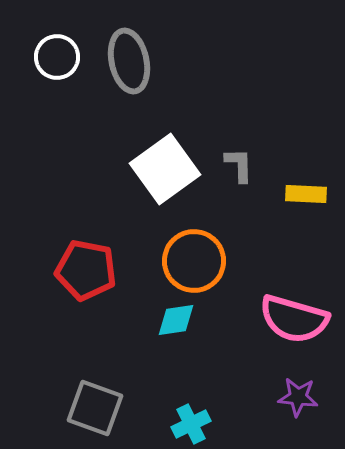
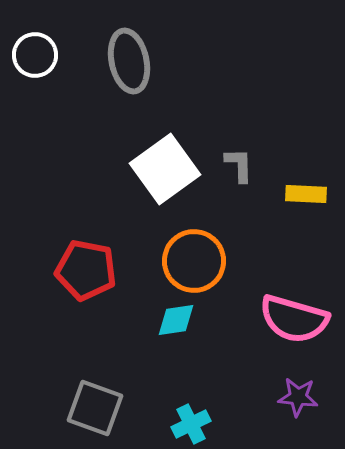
white circle: moved 22 px left, 2 px up
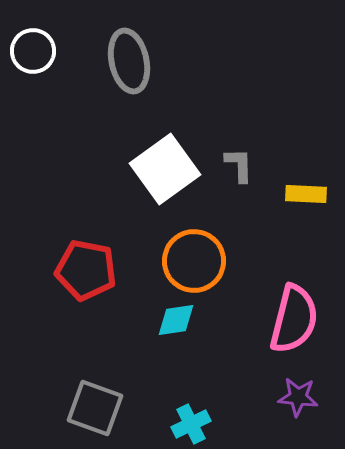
white circle: moved 2 px left, 4 px up
pink semicircle: rotated 92 degrees counterclockwise
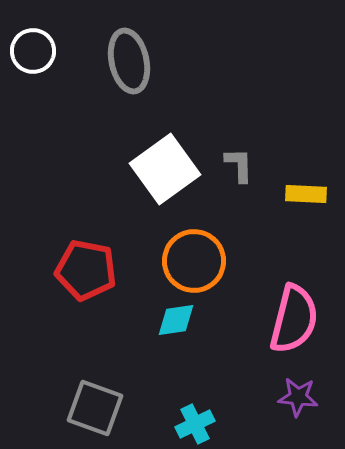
cyan cross: moved 4 px right
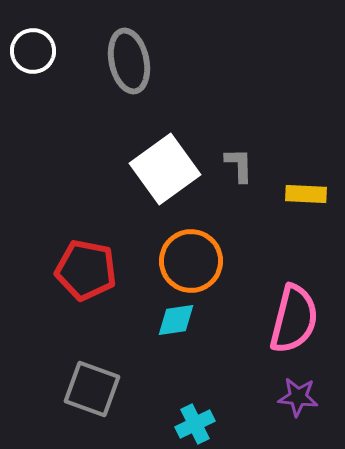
orange circle: moved 3 px left
gray square: moved 3 px left, 19 px up
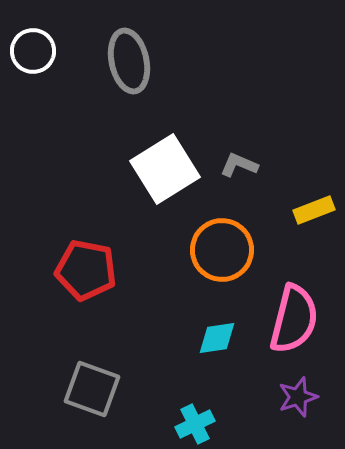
gray L-shape: rotated 66 degrees counterclockwise
white square: rotated 4 degrees clockwise
yellow rectangle: moved 8 px right, 16 px down; rotated 24 degrees counterclockwise
orange circle: moved 31 px right, 11 px up
cyan diamond: moved 41 px right, 18 px down
purple star: rotated 24 degrees counterclockwise
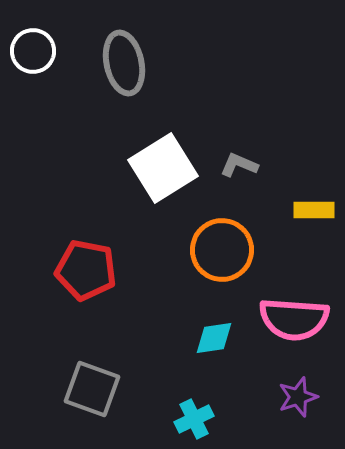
gray ellipse: moved 5 px left, 2 px down
white square: moved 2 px left, 1 px up
yellow rectangle: rotated 21 degrees clockwise
pink semicircle: rotated 80 degrees clockwise
cyan diamond: moved 3 px left
cyan cross: moved 1 px left, 5 px up
